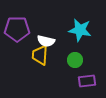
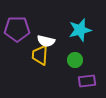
cyan star: rotated 25 degrees counterclockwise
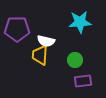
cyan star: moved 8 px up; rotated 10 degrees clockwise
purple rectangle: moved 4 px left
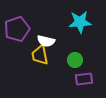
purple pentagon: rotated 20 degrees counterclockwise
yellow trapezoid: rotated 15 degrees counterclockwise
purple rectangle: moved 1 px right, 2 px up
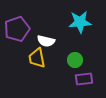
yellow trapezoid: moved 3 px left, 3 px down
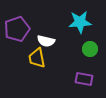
green circle: moved 15 px right, 11 px up
purple rectangle: rotated 18 degrees clockwise
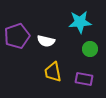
purple pentagon: moved 7 px down
yellow trapezoid: moved 16 px right, 14 px down
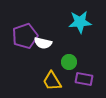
purple pentagon: moved 8 px right
white semicircle: moved 3 px left, 2 px down
green circle: moved 21 px left, 13 px down
yellow trapezoid: moved 1 px left, 9 px down; rotated 20 degrees counterclockwise
